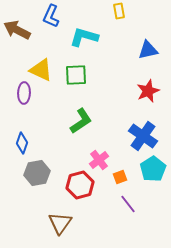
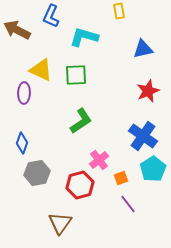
blue triangle: moved 5 px left, 1 px up
orange square: moved 1 px right, 1 px down
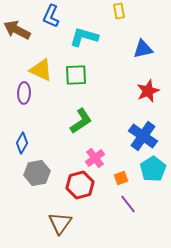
blue diamond: rotated 10 degrees clockwise
pink cross: moved 4 px left, 2 px up
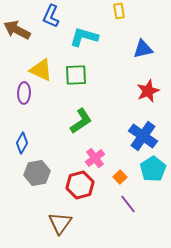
orange square: moved 1 px left, 1 px up; rotated 24 degrees counterclockwise
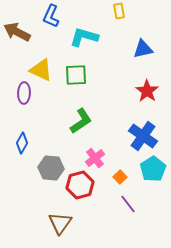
brown arrow: moved 2 px down
red star: moved 1 px left; rotated 15 degrees counterclockwise
gray hexagon: moved 14 px right, 5 px up; rotated 15 degrees clockwise
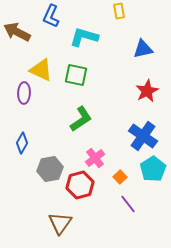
green square: rotated 15 degrees clockwise
red star: rotated 10 degrees clockwise
green L-shape: moved 2 px up
gray hexagon: moved 1 px left, 1 px down; rotated 15 degrees counterclockwise
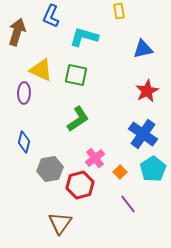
brown arrow: rotated 80 degrees clockwise
green L-shape: moved 3 px left
blue cross: moved 2 px up
blue diamond: moved 2 px right, 1 px up; rotated 15 degrees counterclockwise
orange square: moved 5 px up
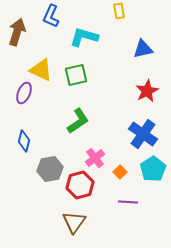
green square: rotated 25 degrees counterclockwise
purple ellipse: rotated 20 degrees clockwise
green L-shape: moved 2 px down
blue diamond: moved 1 px up
purple line: moved 2 px up; rotated 48 degrees counterclockwise
brown triangle: moved 14 px right, 1 px up
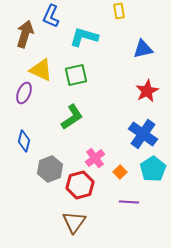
brown arrow: moved 8 px right, 2 px down
green L-shape: moved 6 px left, 4 px up
gray hexagon: rotated 10 degrees counterclockwise
purple line: moved 1 px right
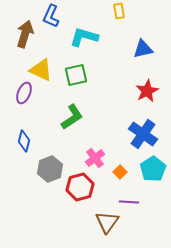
red hexagon: moved 2 px down
brown triangle: moved 33 px right
